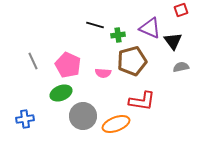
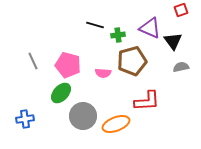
pink pentagon: rotated 10 degrees counterclockwise
green ellipse: rotated 25 degrees counterclockwise
red L-shape: moved 5 px right; rotated 12 degrees counterclockwise
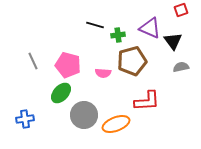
gray circle: moved 1 px right, 1 px up
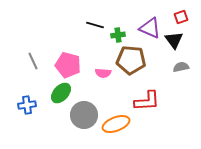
red square: moved 7 px down
black triangle: moved 1 px right, 1 px up
brown pentagon: moved 1 px left, 1 px up; rotated 20 degrees clockwise
blue cross: moved 2 px right, 14 px up
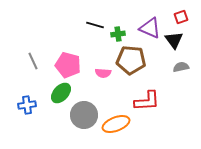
green cross: moved 1 px up
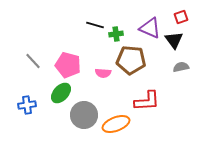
green cross: moved 2 px left
gray line: rotated 18 degrees counterclockwise
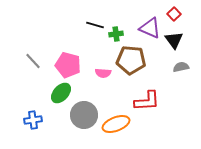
red square: moved 7 px left, 3 px up; rotated 24 degrees counterclockwise
blue cross: moved 6 px right, 15 px down
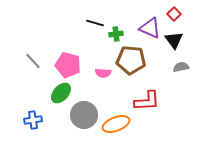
black line: moved 2 px up
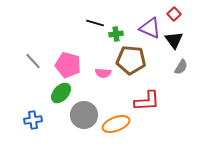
gray semicircle: rotated 133 degrees clockwise
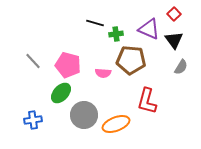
purple triangle: moved 1 px left, 1 px down
red L-shape: rotated 108 degrees clockwise
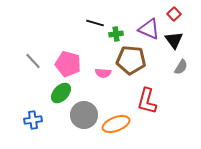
pink pentagon: moved 1 px up
